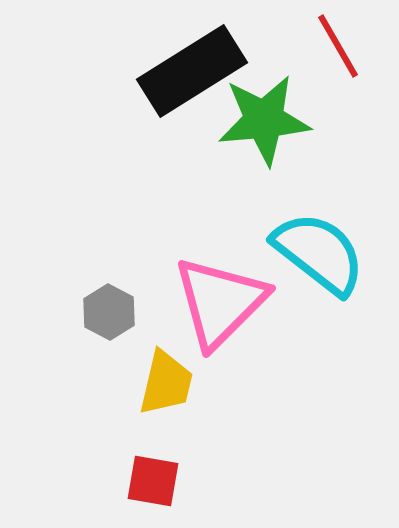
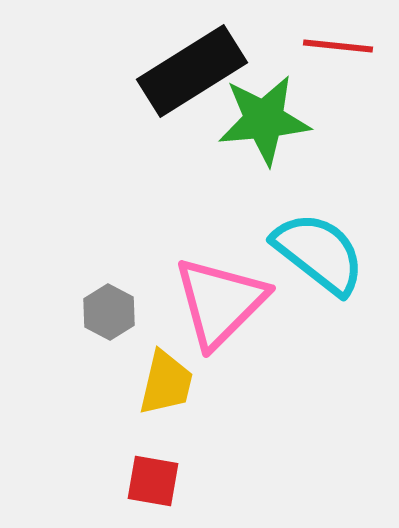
red line: rotated 54 degrees counterclockwise
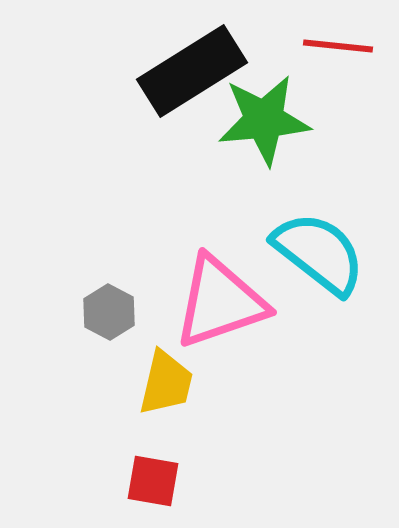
pink triangle: rotated 26 degrees clockwise
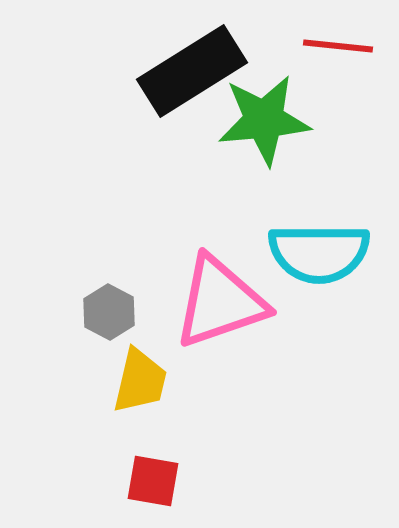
cyan semicircle: rotated 142 degrees clockwise
yellow trapezoid: moved 26 px left, 2 px up
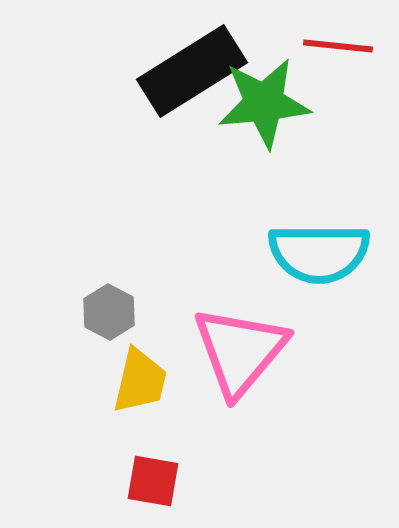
green star: moved 17 px up
pink triangle: moved 20 px right, 49 px down; rotated 31 degrees counterclockwise
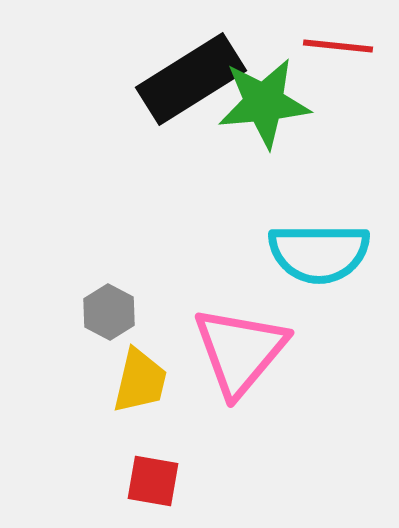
black rectangle: moved 1 px left, 8 px down
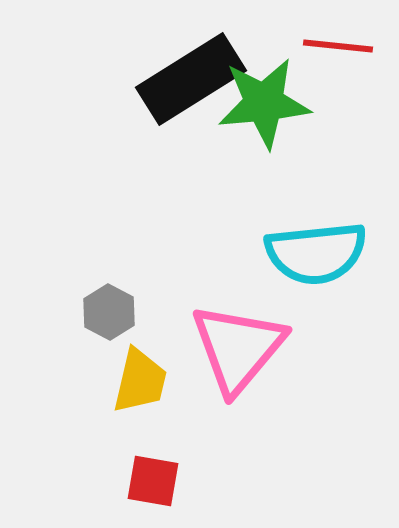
cyan semicircle: moved 3 px left; rotated 6 degrees counterclockwise
pink triangle: moved 2 px left, 3 px up
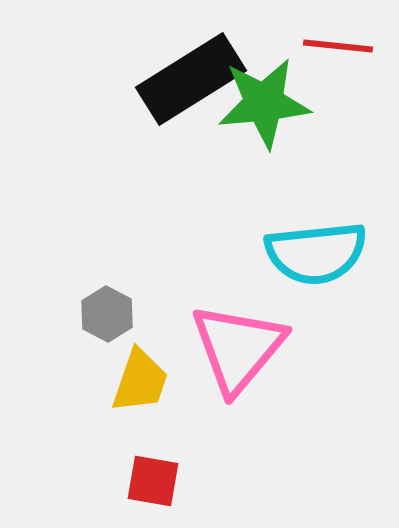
gray hexagon: moved 2 px left, 2 px down
yellow trapezoid: rotated 6 degrees clockwise
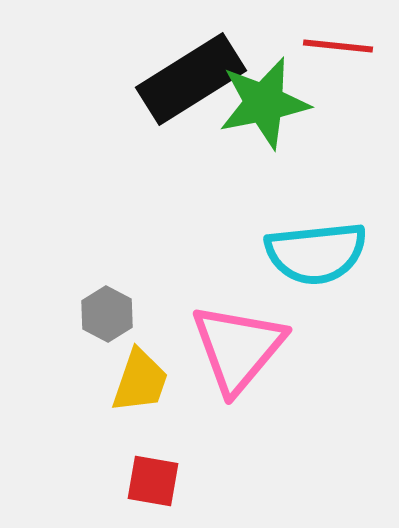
green star: rotated 6 degrees counterclockwise
